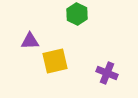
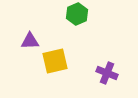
green hexagon: rotated 10 degrees clockwise
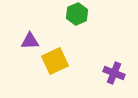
yellow square: rotated 12 degrees counterclockwise
purple cross: moved 7 px right
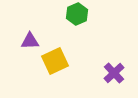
purple cross: rotated 25 degrees clockwise
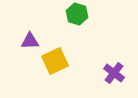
green hexagon: rotated 20 degrees counterclockwise
purple cross: rotated 10 degrees counterclockwise
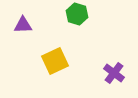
purple triangle: moved 7 px left, 16 px up
